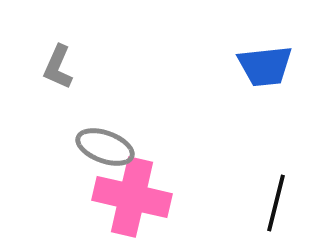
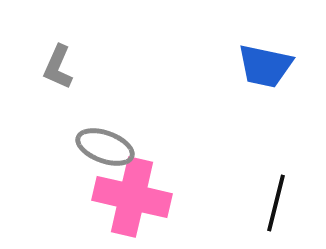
blue trapezoid: rotated 18 degrees clockwise
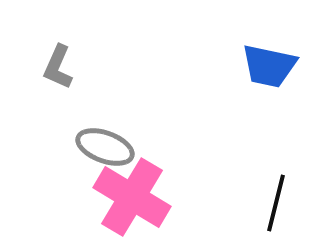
blue trapezoid: moved 4 px right
pink cross: rotated 18 degrees clockwise
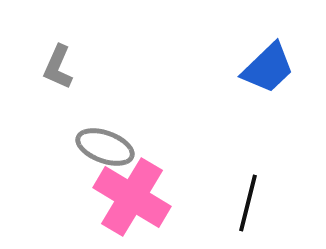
blue trapezoid: moved 1 px left, 2 px down; rotated 56 degrees counterclockwise
black line: moved 28 px left
